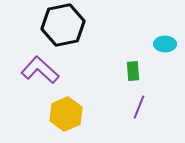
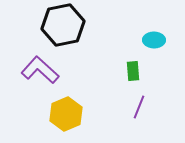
cyan ellipse: moved 11 px left, 4 px up
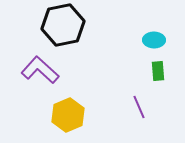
green rectangle: moved 25 px right
purple line: rotated 45 degrees counterclockwise
yellow hexagon: moved 2 px right, 1 px down
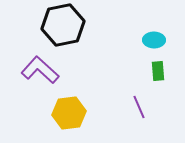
yellow hexagon: moved 1 px right, 2 px up; rotated 16 degrees clockwise
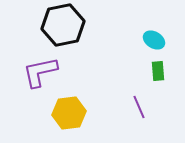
cyan ellipse: rotated 30 degrees clockwise
purple L-shape: moved 2 px down; rotated 54 degrees counterclockwise
